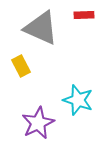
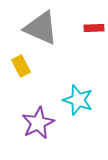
red rectangle: moved 10 px right, 13 px down
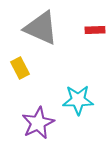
red rectangle: moved 1 px right, 2 px down
yellow rectangle: moved 1 px left, 2 px down
cyan star: rotated 20 degrees counterclockwise
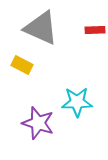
yellow rectangle: moved 2 px right, 3 px up; rotated 35 degrees counterclockwise
cyan star: moved 1 px left, 2 px down
purple star: rotated 28 degrees counterclockwise
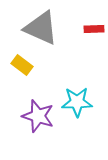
red rectangle: moved 1 px left, 1 px up
yellow rectangle: rotated 10 degrees clockwise
purple star: moved 7 px up
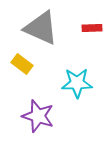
red rectangle: moved 2 px left, 1 px up
yellow rectangle: moved 1 px up
cyan star: moved 19 px up
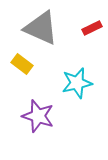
red rectangle: rotated 24 degrees counterclockwise
cyan star: rotated 12 degrees counterclockwise
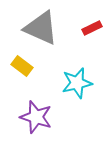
yellow rectangle: moved 2 px down
purple star: moved 2 px left, 1 px down
